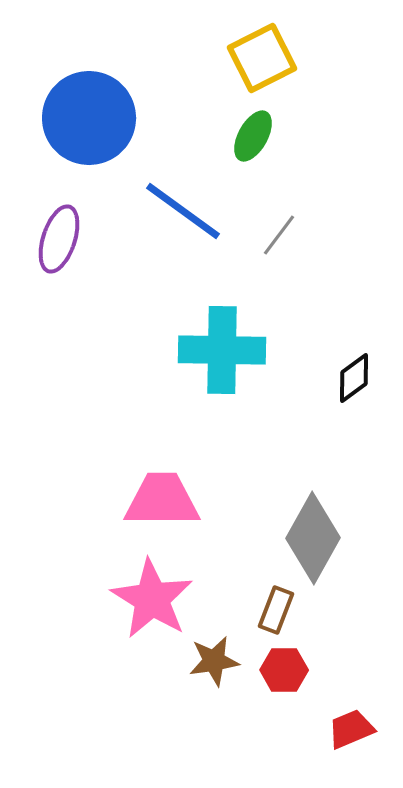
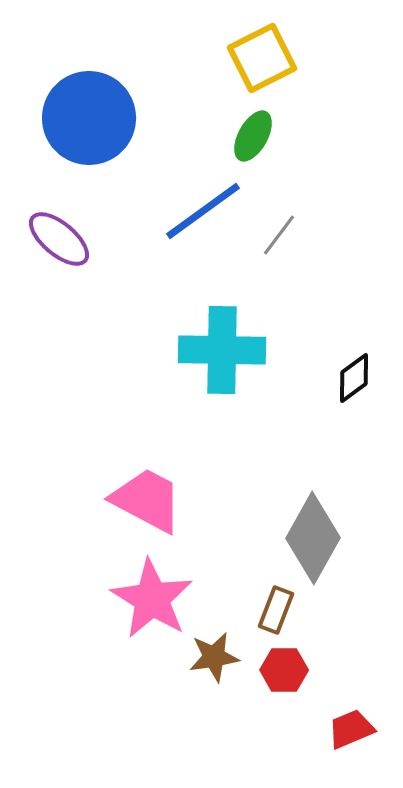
blue line: moved 20 px right; rotated 72 degrees counterclockwise
purple ellipse: rotated 68 degrees counterclockwise
pink trapezoid: moved 15 px left; rotated 28 degrees clockwise
brown star: moved 4 px up
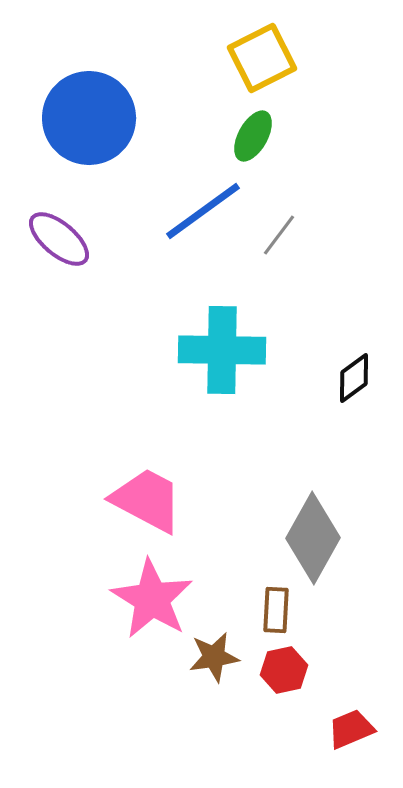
brown rectangle: rotated 18 degrees counterclockwise
red hexagon: rotated 12 degrees counterclockwise
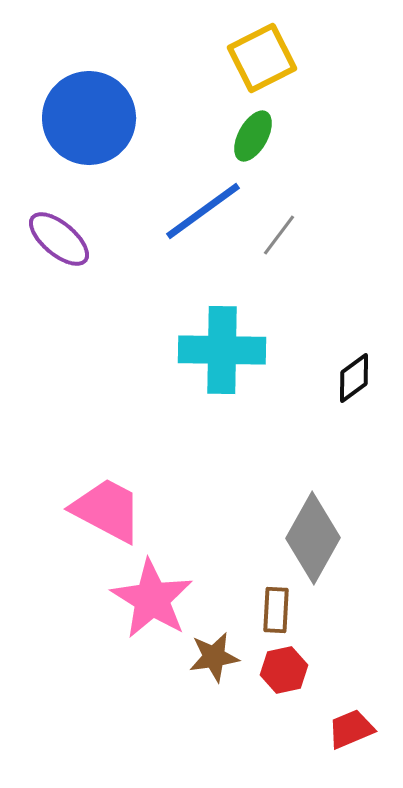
pink trapezoid: moved 40 px left, 10 px down
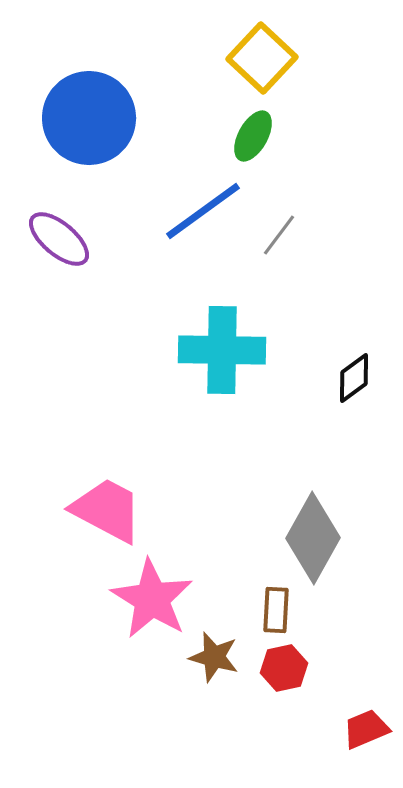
yellow square: rotated 20 degrees counterclockwise
brown star: rotated 24 degrees clockwise
red hexagon: moved 2 px up
red trapezoid: moved 15 px right
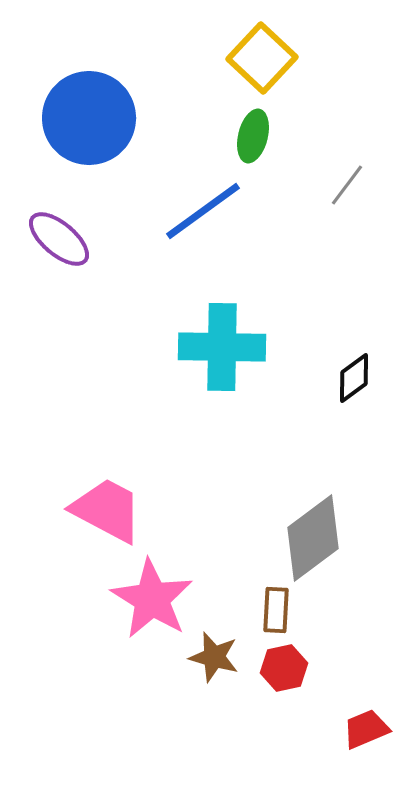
green ellipse: rotated 15 degrees counterclockwise
gray line: moved 68 px right, 50 px up
cyan cross: moved 3 px up
gray diamond: rotated 24 degrees clockwise
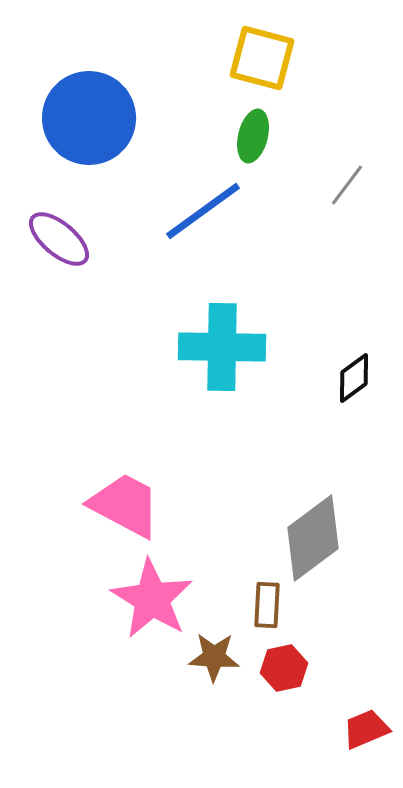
yellow square: rotated 28 degrees counterclockwise
pink trapezoid: moved 18 px right, 5 px up
brown rectangle: moved 9 px left, 5 px up
brown star: rotated 12 degrees counterclockwise
